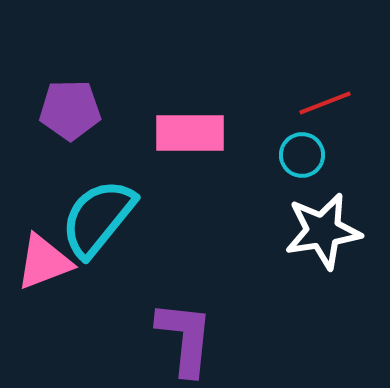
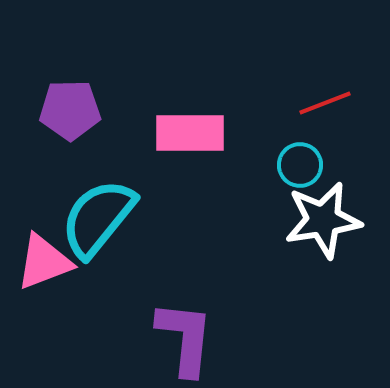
cyan circle: moved 2 px left, 10 px down
white star: moved 11 px up
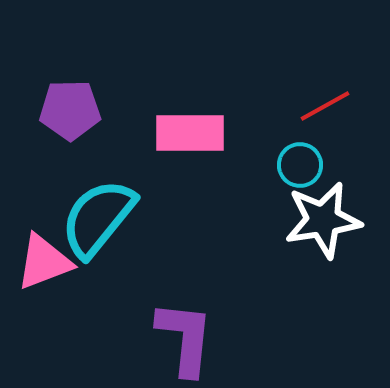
red line: moved 3 px down; rotated 8 degrees counterclockwise
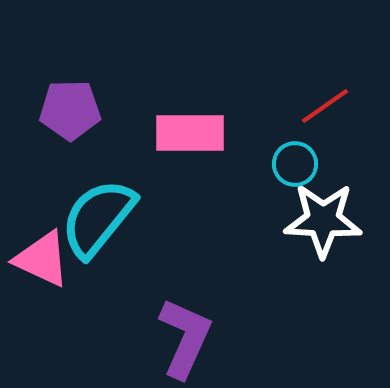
red line: rotated 6 degrees counterclockwise
cyan circle: moved 5 px left, 1 px up
white star: rotated 12 degrees clockwise
pink triangle: moved 2 px left, 3 px up; rotated 46 degrees clockwise
purple L-shape: rotated 18 degrees clockwise
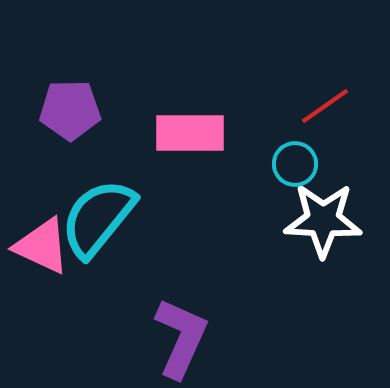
pink triangle: moved 13 px up
purple L-shape: moved 4 px left
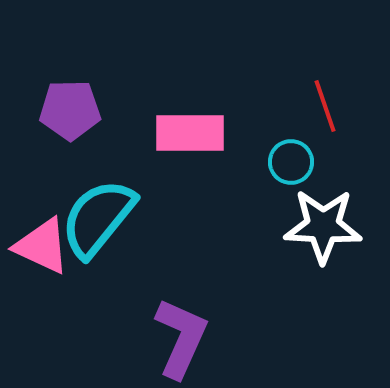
red line: rotated 74 degrees counterclockwise
cyan circle: moved 4 px left, 2 px up
white star: moved 6 px down
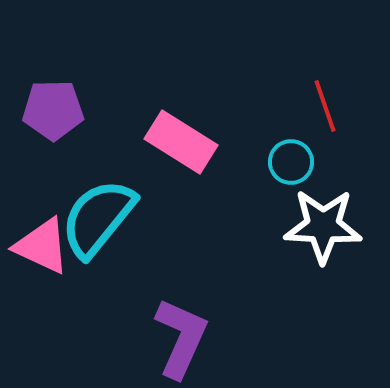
purple pentagon: moved 17 px left
pink rectangle: moved 9 px left, 9 px down; rotated 32 degrees clockwise
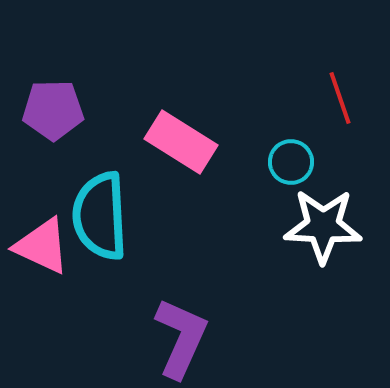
red line: moved 15 px right, 8 px up
cyan semicircle: moved 2 px right, 2 px up; rotated 42 degrees counterclockwise
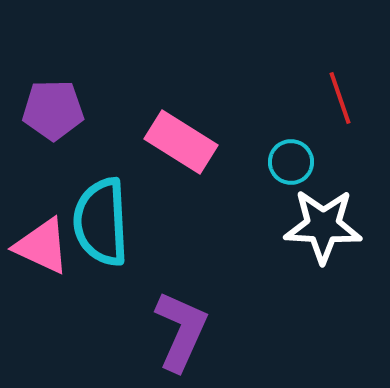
cyan semicircle: moved 1 px right, 6 px down
purple L-shape: moved 7 px up
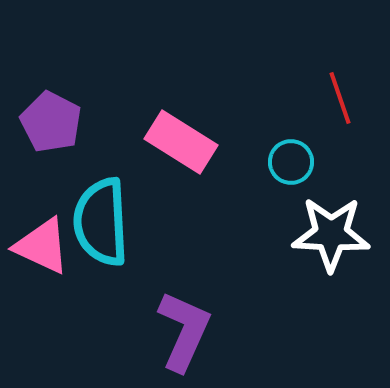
purple pentagon: moved 2 px left, 12 px down; rotated 28 degrees clockwise
white star: moved 8 px right, 8 px down
purple L-shape: moved 3 px right
